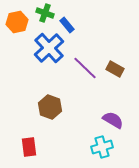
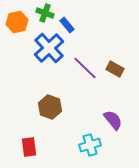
purple semicircle: rotated 20 degrees clockwise
cyan cross: moved 12 px left, 2 px up
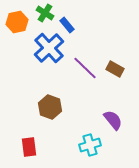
green cross: rotated 12 degrees clockwise
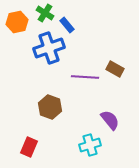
blue cross: rotated 24 degrees clockwise
purple line: moved 9 px down; rotated 40 degrees counterclockwise
purple semicircle: moved 3 px left
red rectangle: rotated 30 degrees clockwise
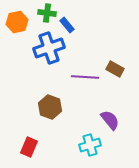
green cross: moved 2 px right; rotated 24 degrees counterclockwise
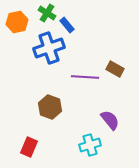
green cross: rotated 24 degrees clockwise
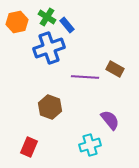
green cross: moved 4 px down
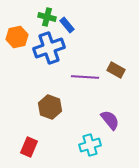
green cross: rotated 18 degrees counterclockwise
orange hexagon: moved 15 px down
brown rectangle: moved 1 px right, 1 px down
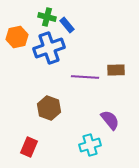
brown rectangle: rotated 30 degrees counterclockwise
brown hexagon: moved 1 px left, 1 px down
